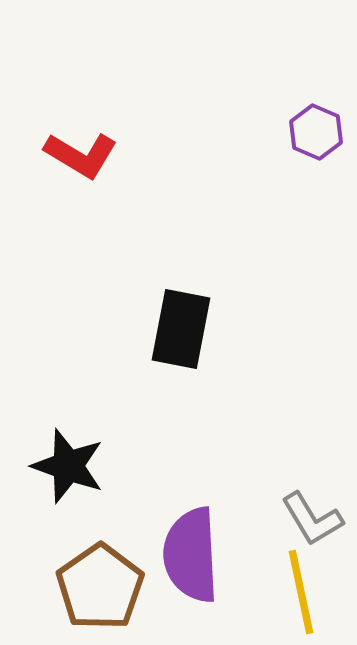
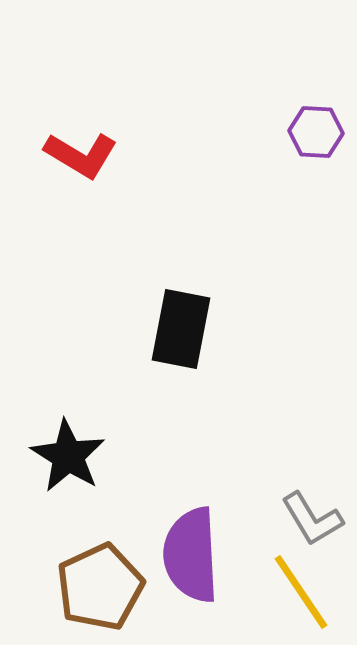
purple hexagon: rotated 20 degrees counterclockwise
black star: moved 10 px up; rotated 12 degrees clockwise
brown pentagon: rotated 10 degrees clockwise
yellow line: rotated 22 degrees counterclockwise
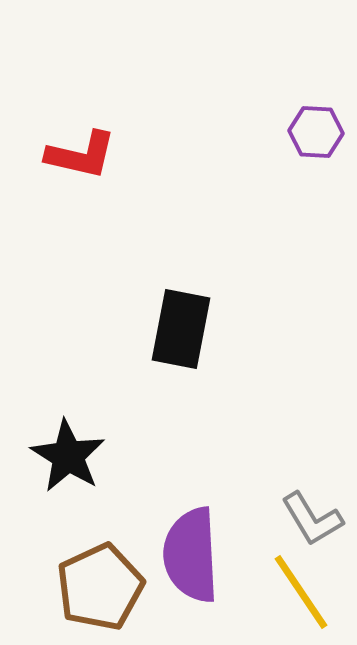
red L-shape: rotated 18 degrees counterclockwise
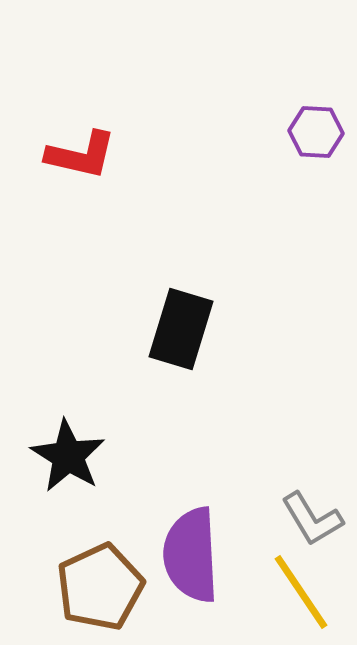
black rectangle: rotated 6 degrees clockwise
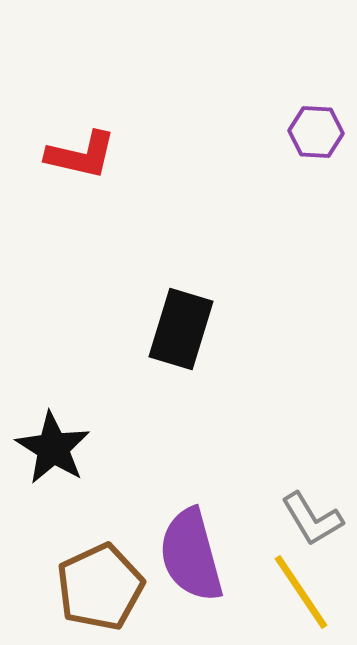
black star: moved 15 px left, 8 px up
purple semicircle: rotated 12 degrees counterclockwise
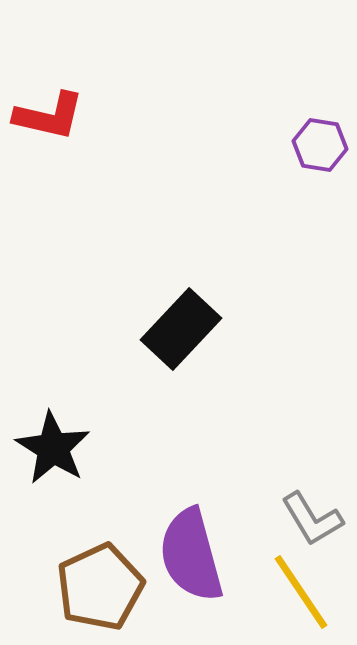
purple hexagon: moved 4 px right, 13 px down; rotated 6 degrees clockwise
red L-shape: moved 32 px left, 39 px up
black rectangle: rotated 26 degrees clockwise
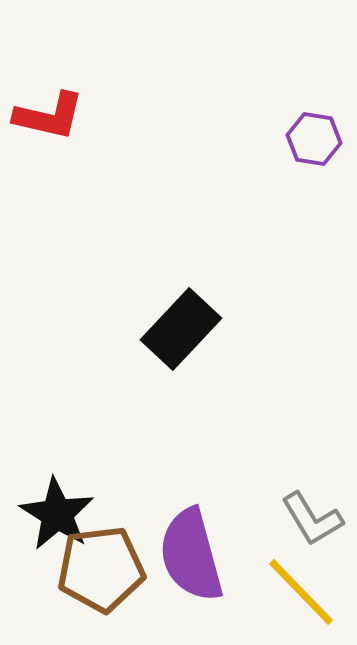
purple hexagon: moved 6 px left, 6 px up
black star: moved 4 px right, 66 px down
brown pentagon: moved 1 px right, 18 px up; rotated 18 degrees clockwise
yellow line: rotated 10 degrees counterclockwise
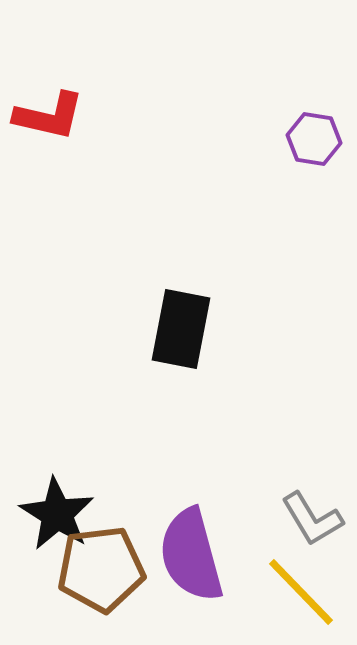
black rectangle: rotated 32 degrees counterclockwise
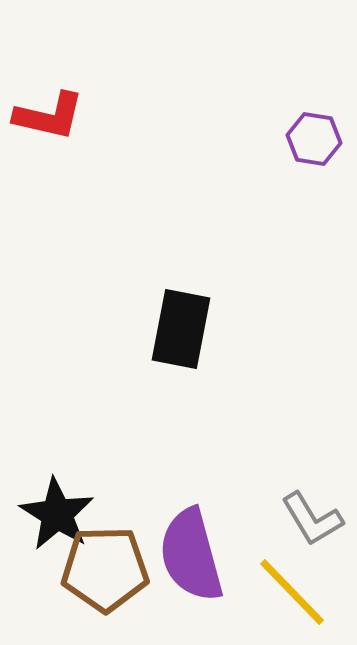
brown pentagon: moved 4 px right; rotated 6 degrees clockwise
yellow line: moved 9 px left
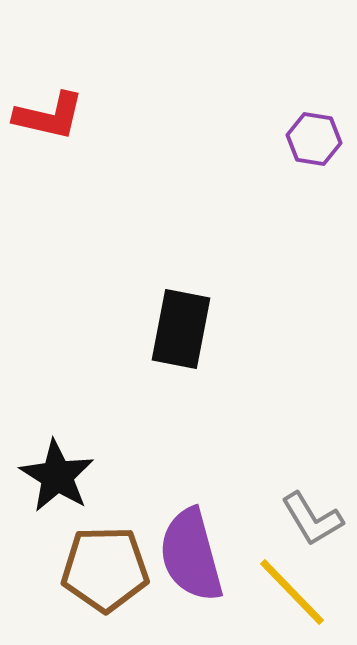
black star: moved 38 px up
